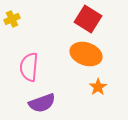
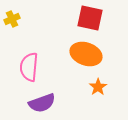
red square: moved 2 px right, 1 px up; rotated 20 degrees counterclockwise
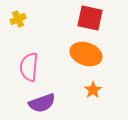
yellow cross: moved 6 px right
orange star: moved 5 px left, 3 px down
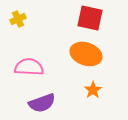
pink semicircle: rotated 88 degrees clockwise
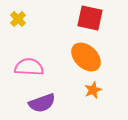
yellow cross: rotated 21 degrees counterclockwise
orange ellipse: moved 3 px down; rotated 24 degrees clockwise
orange star: rotated 12 degrees clockwise
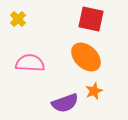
red square: moved 1 px right, 1 px down
pink semicircle: moved 1 px right, 4 px up
orange star: moved 1 px right, 1 px down
purple semicircle: moved 23 px right
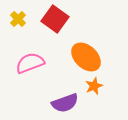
red square: moved 36 px left; rotated 24 degrees clockwise
pink semicircle: rotated 24 degrees counterclockwise
orange star: moved 5 px up
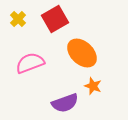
red square: rotated 24 degrees clockwise
orange ellipse: moved 4 px left, 4 px up
orange star: moved 1 px left; rotated 30 degrees counterclockwise
